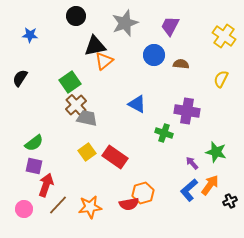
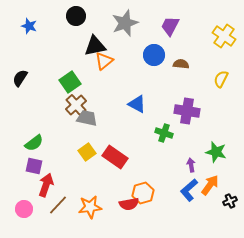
blue star: moved 1 px left, 9 px up; rotated 14 degrees clockwise
purple arrow: moved 1 px left, 2 px down; rotated 32 degrees clockwise
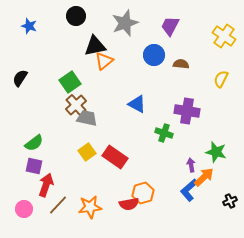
orange arrow: moved 6 px left, 8 px up; rotated 10 degrees clockwise
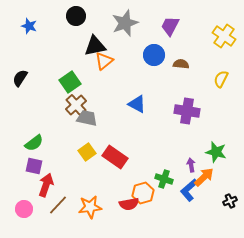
green cross: moved 46 px down
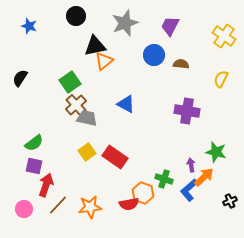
blue triangle: moved 11 px left
orange hexagon: rotated 25 degrees counterclockwise
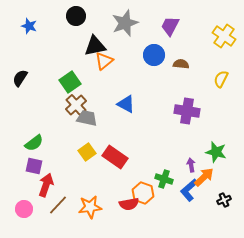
black cross: moved 6 px left, 1 px up
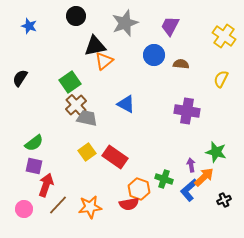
orange hexagon: moved 4 px left, 4 px up
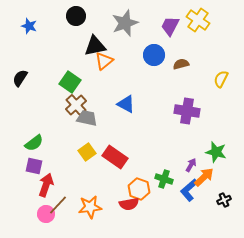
yellow cross: moved 26 px left, 16 px up
brown semicircle: rotated 21 degrees counterclockwise
green square: rotated 20 degrees counterclockwise
purple arrow: rotated 40 degrees clockwise
pink circle: moved 22 px right, 5 px down
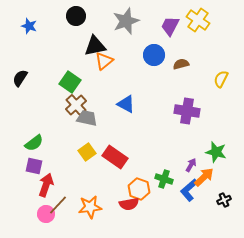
gray star: moved 1 px right, 2 px up
